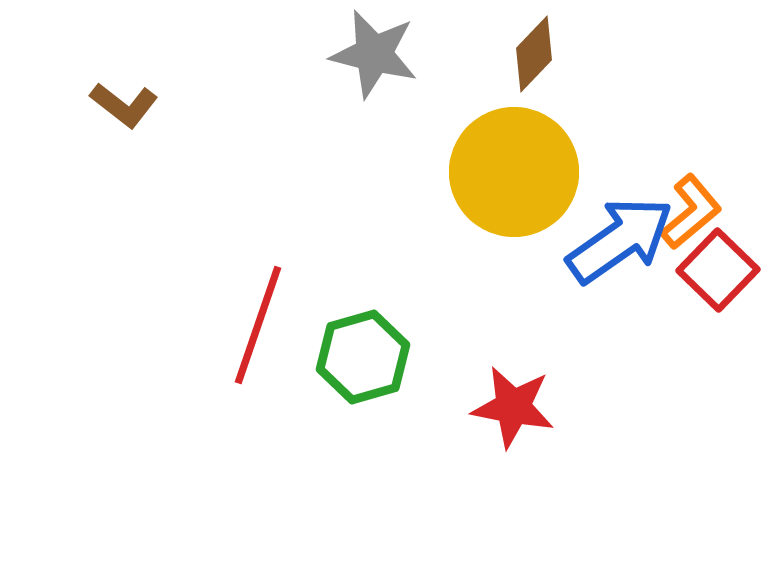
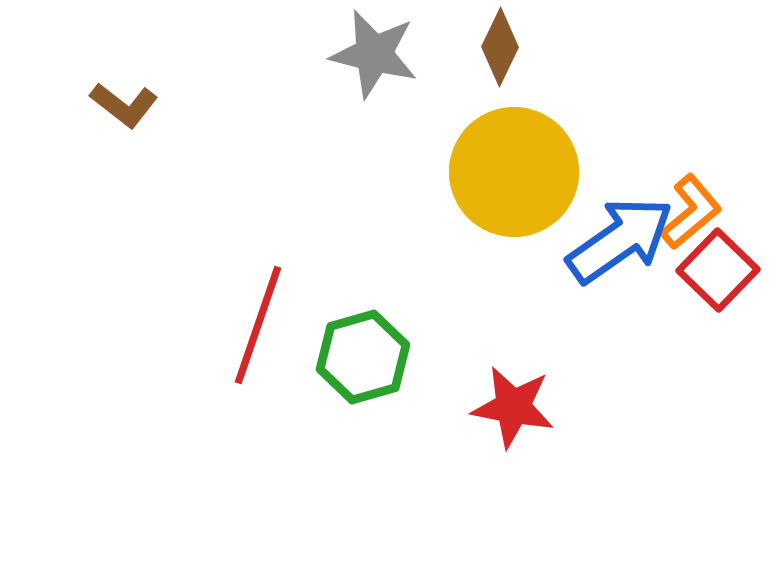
brown diamond: moved 34 px left, 7 px up; rotated 18 degrees counterclockwise
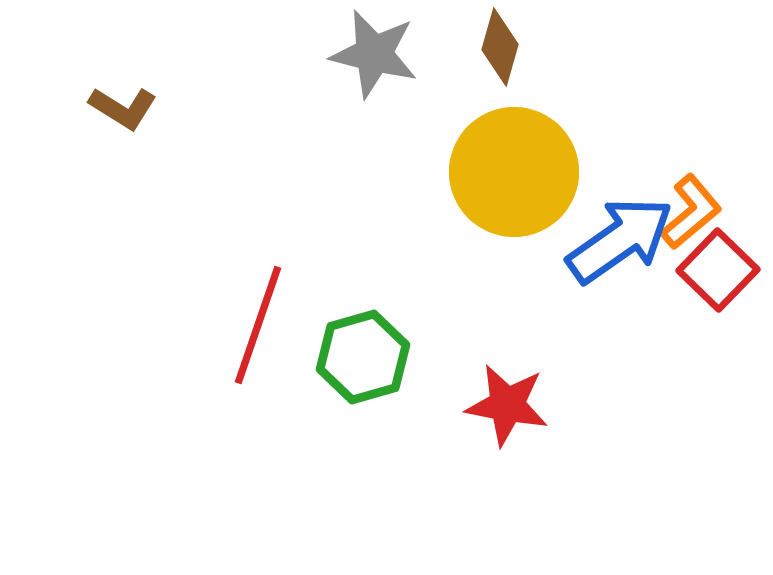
brown diamond: rotated 10 degrees counterclockwise
brown L-shape: moved 1 px left, 3 px down; rotated 6 degrees counterclockwise
red star: moved 6 px left, 2 px up
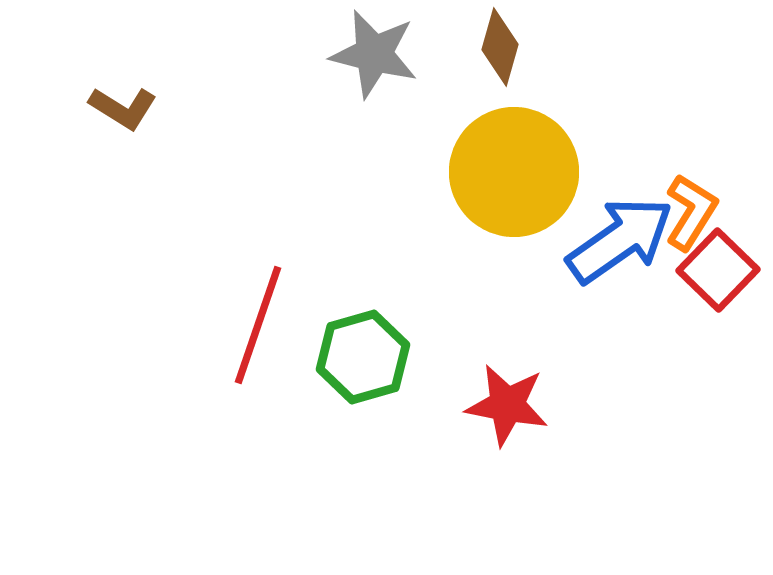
orange L-shape: rotated 18 degrees counterclockwise
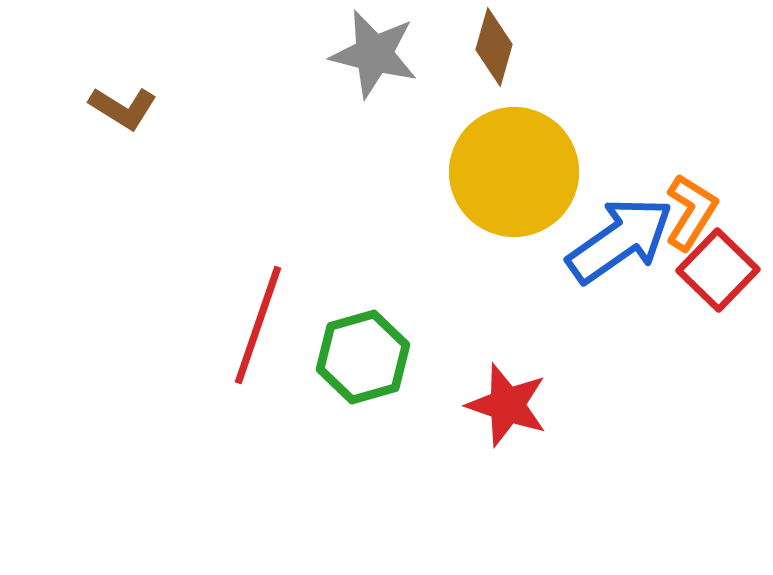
brown diamond: moved 6 px left
red star: rotated 8 degrees clockwise
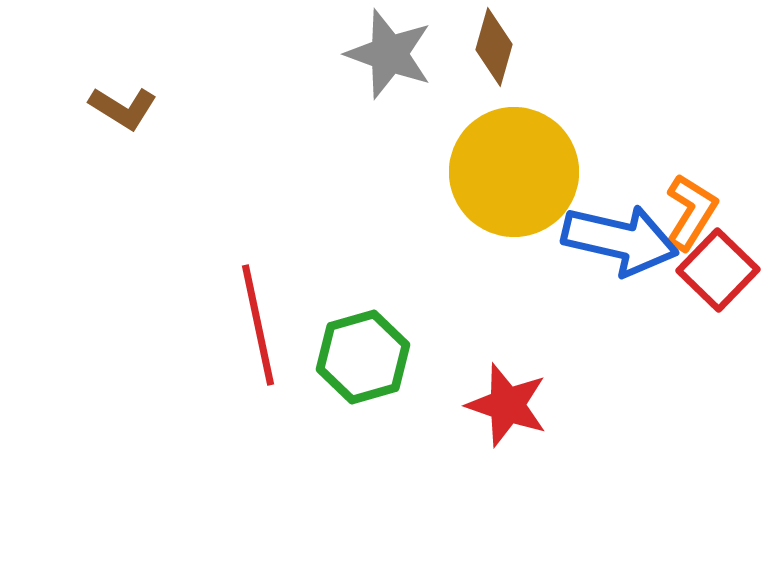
gray star: moved 15 px right; rotated 6 degrees clockwise
blue arrow: rotated 48 degrees clockwise
red line: rotated 31 degrees counterclockwise
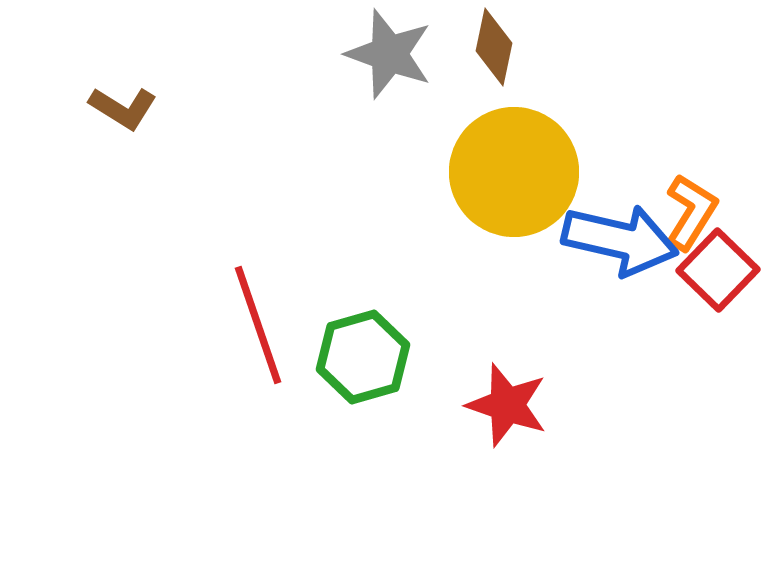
brown diamond: rotated 4 degrees counterclockwise
red line: rotated 7 degrees counterclockwise
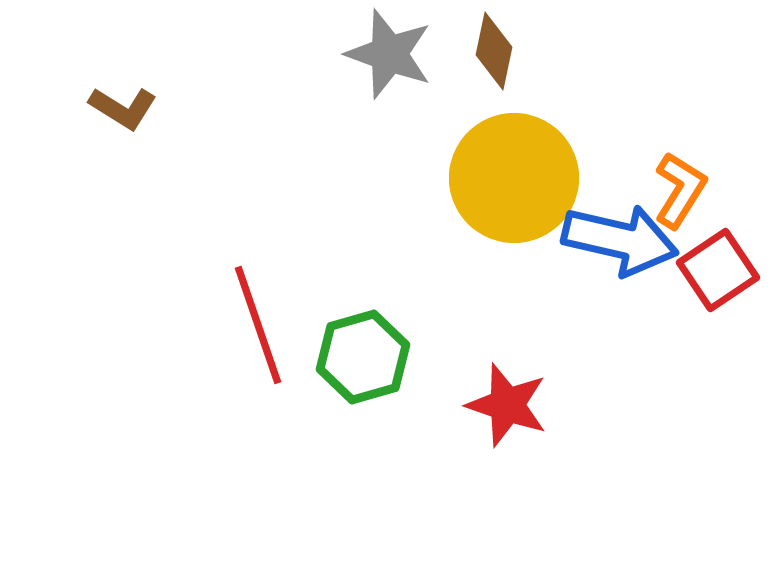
brown diamond: moved 4 px down
yellow circle: moved 6 px down
orange L-shape: moved 11 px left, 22 px up
red square: rotated 12 degrees clockwise
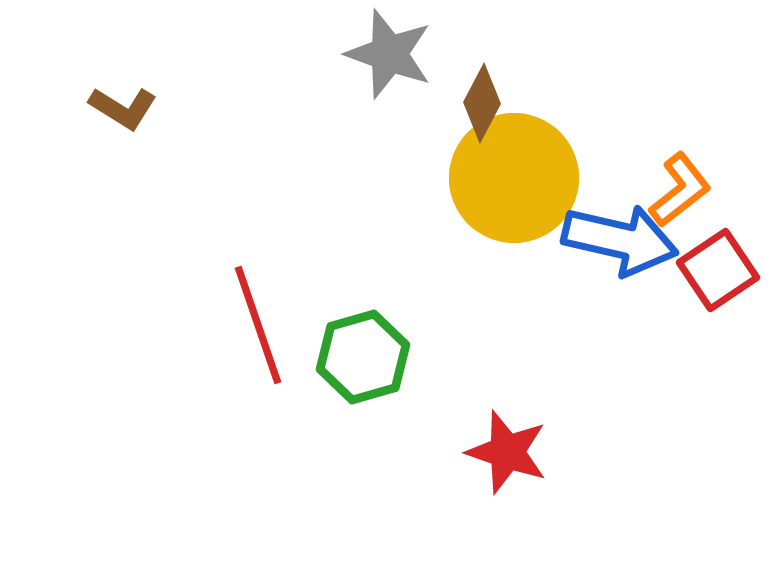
brown diamond: moved 12 px left, 52 px down; rotated 16 degrees clockwise
orange L-shape: rotated 20 degrees clockwise
red star: moved 47 px down
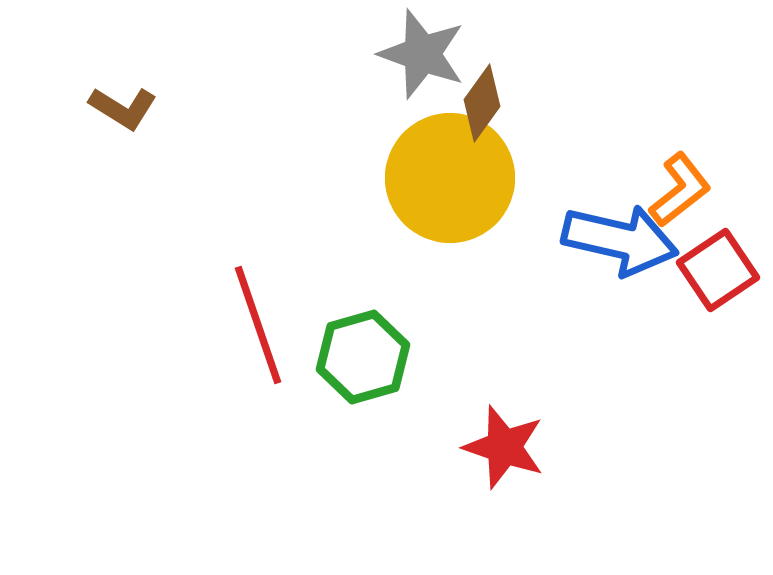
gray star: moved 33 px right
brown diamond: rotated 8 degrees clockwise
yellow circle: moved 64 px left
red star: moved 3 px left, 5 px up
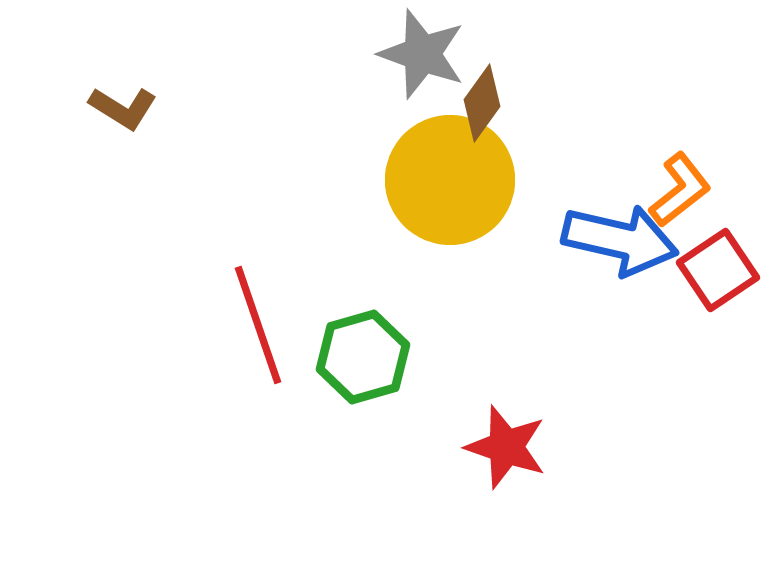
yellow circle: moved 2 px down
red star: moved 2 px right
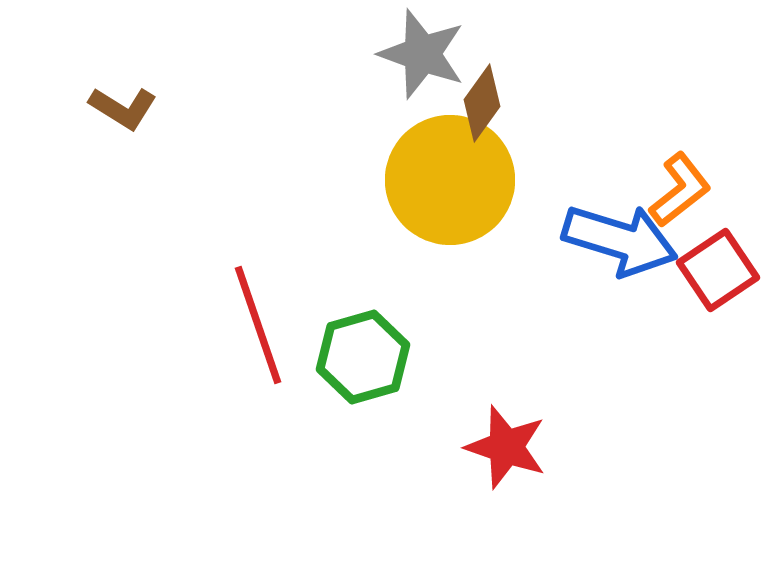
blue arrow: rotated 4 degrees clockwise
